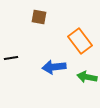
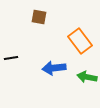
blue arrow: moved 1 px down
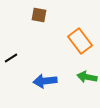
brown square: moved 2 px up
black line: rotated 24 degrees counterclockwise
blue arrow: moved 9 px left, 13 px down
